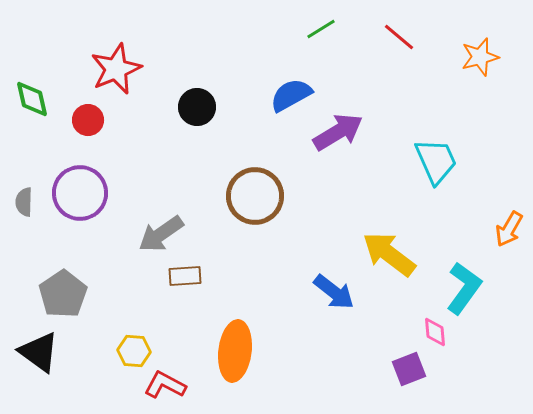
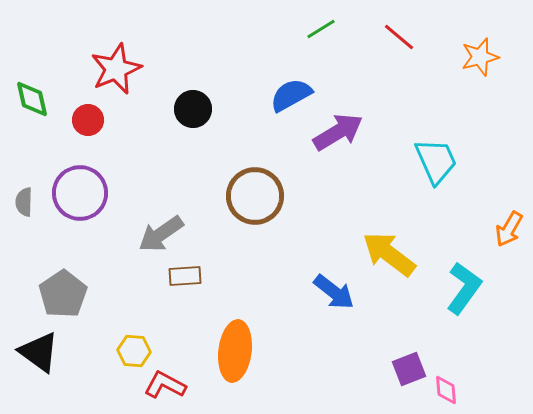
black circle: moved 4 px left, 2 px down
pink diamond: moved 11 px right, 58 px down
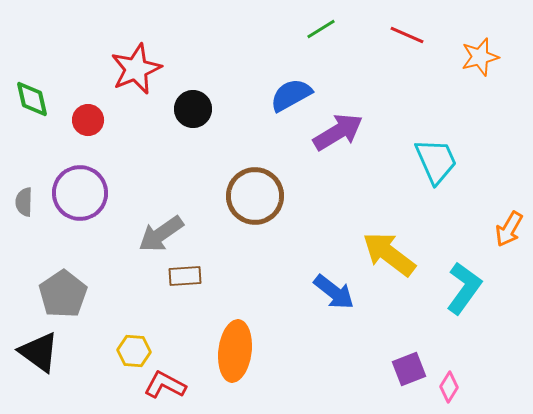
red line: moved 8 px right, 2 px up; rotated 16 degrees counterclockwise
red star: moved 20 px right
pink diamond: moved 3 px right, 3 px up; rotated 36 degrees clockwise
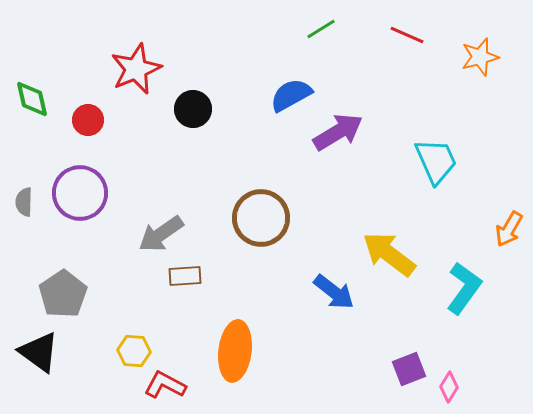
brown circle: moved 6 px right, 22 px down
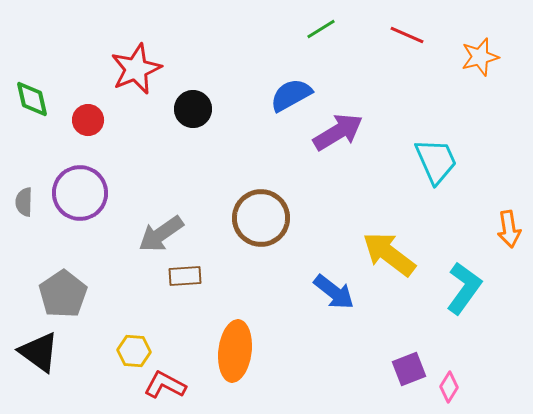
orange arrow: rotated 39 degrees counterclockwise
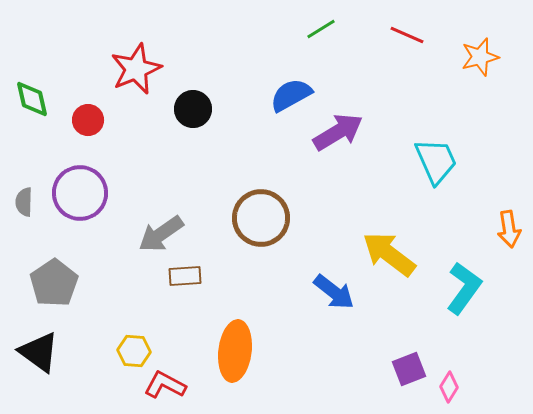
gray pentagon: moved 9 px left, 11 px up
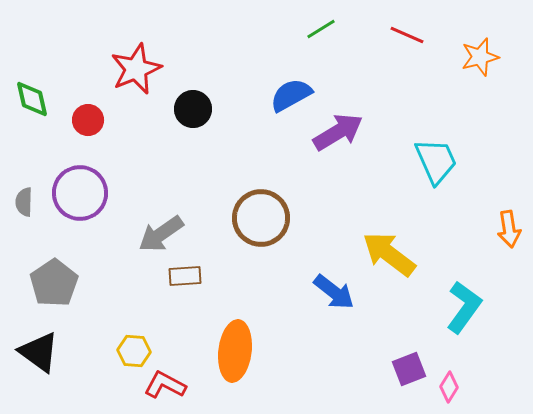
cyan L-shape: moved 19 px down
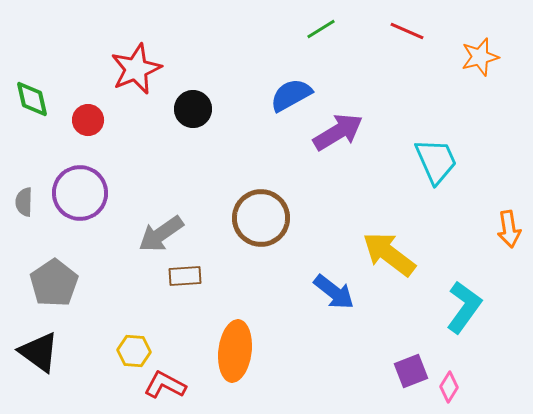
red line: moved 4 px up
purple square: moved 2 px right, 2 px down
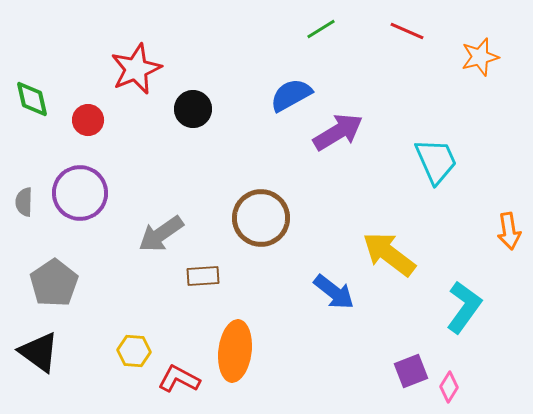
orange arrow: moved 2 px down
brown rectangle: moved 18 px right
red L-shape: moved 14 px right, 6 px up
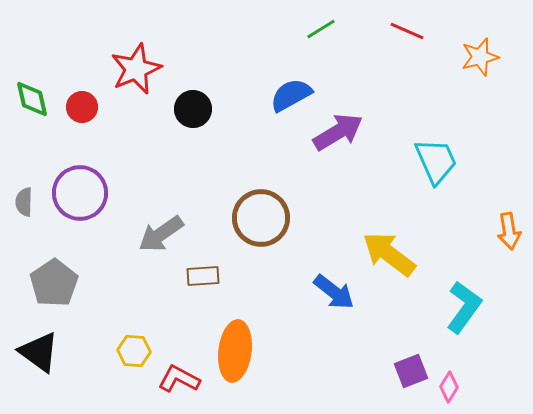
red circle: moved 6 px left, 13 px up
